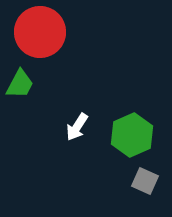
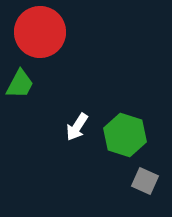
green hexagon: moved 7 px left; rotated 18 degrees counterclockwise
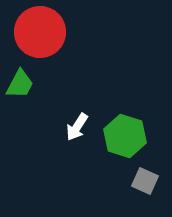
green hexagon: moved 1 px down
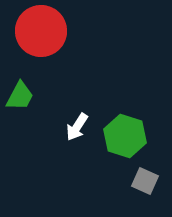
red circle: moved 1 px right, 1 px up
green trapezoid: moved 12 px down
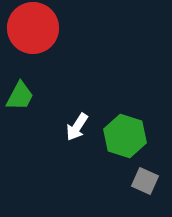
red circle: moved 8 px left, 3 px up
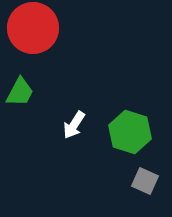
green trapezoid: moved 4 px up
white arrow: moved 3 px left, 2 px up
green hexagon: moved 5 px right, 4 px up
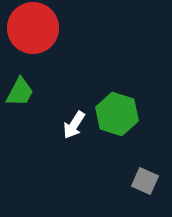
green hexagon: moved 13 px left, 18 px up
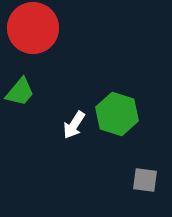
green trapezoid: rotated 12 degrees clockwise
gray square: moved 1 px up; rotated 16 degrees counterclockwise
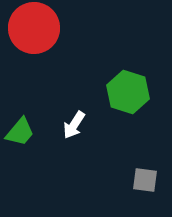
red circle: moved 1 px right
green trapezoid: moved 40 px down
green hexagon: moved 11 px right, 22 px up
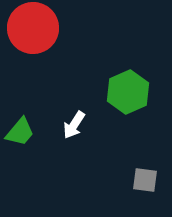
red circle: moved 1 px left
green hexagon: rotated 18 degrees clockwise
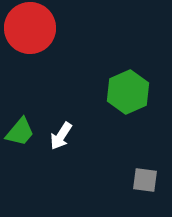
red circle: moved 3 px left
white arrow: moved 13 px left, 11 px down
